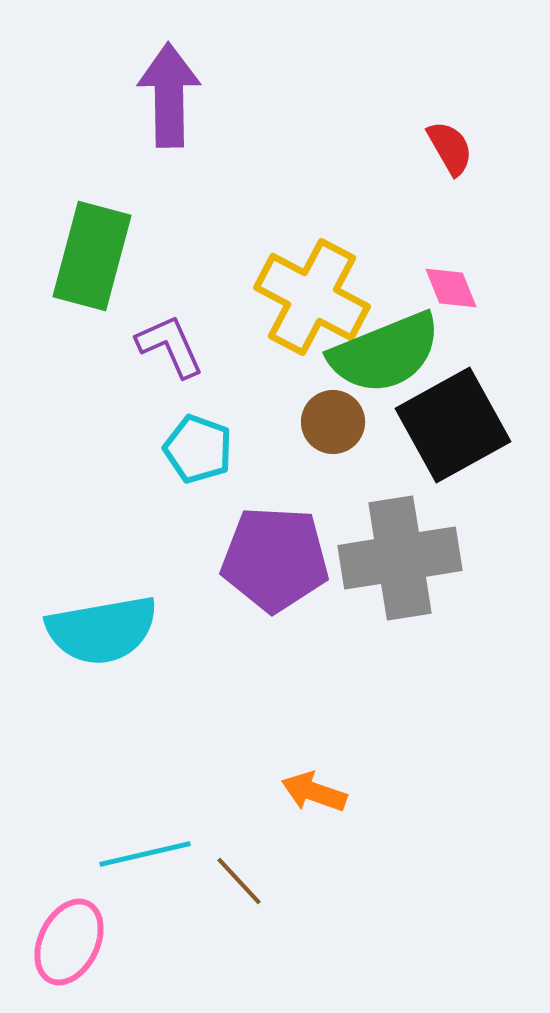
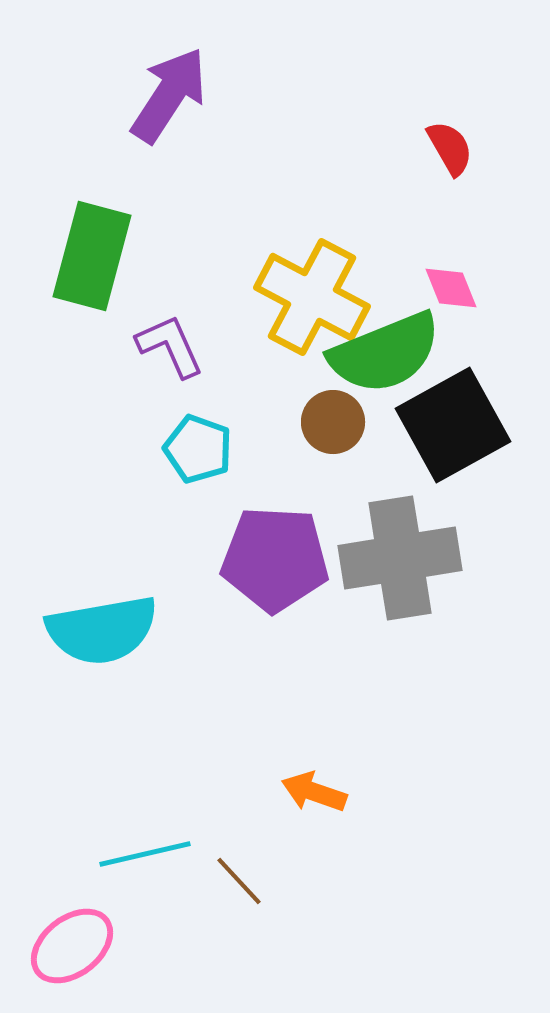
purple arrow: rotated 34 degrees clockwise
pink ellipse: moved 3 px right, 4 px down; rotated 26 degrees clockwise
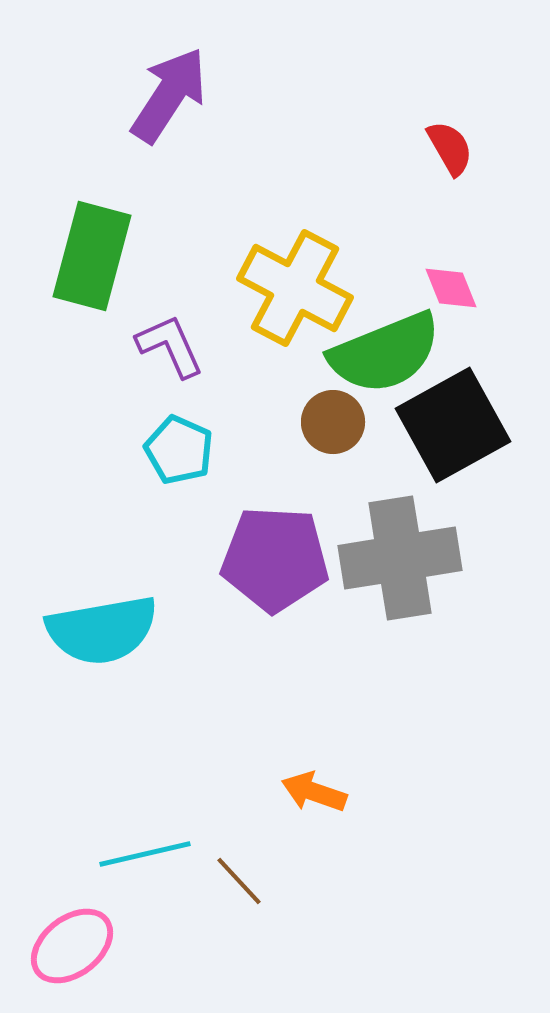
yellow cross: moved 17 px left, 9 px up
cyan pentagon: moved 19 px left, 1 px down; rotated 4 degrees clockwise
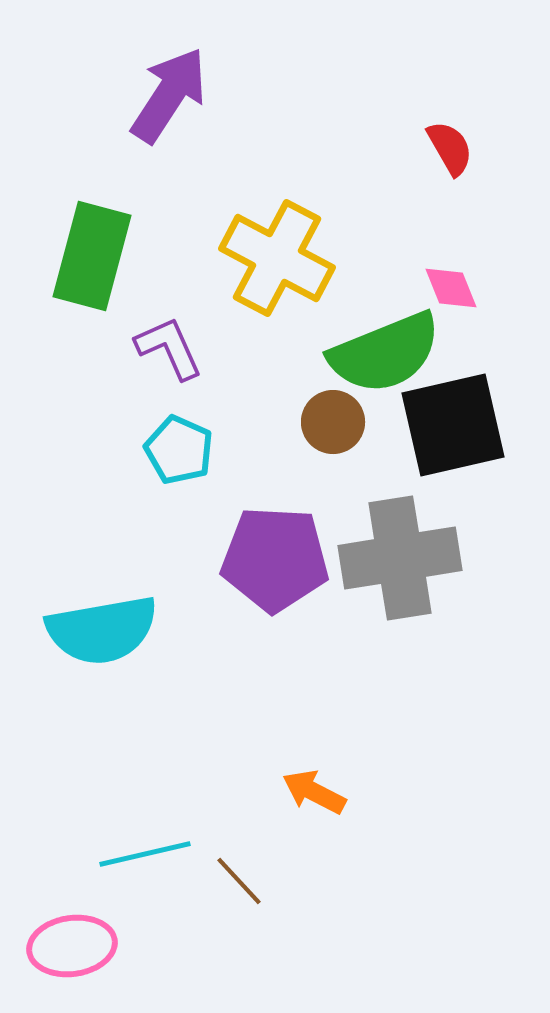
yellow cross: moved 18 px left, 30 px up
purple L-shape: moved 1 px left, 2 px down
black square: rotated 16 degrees clockwise
orange arrow: rotated 8 degrees clockwise
pink ellipse: rotated 30 degrees clockwise
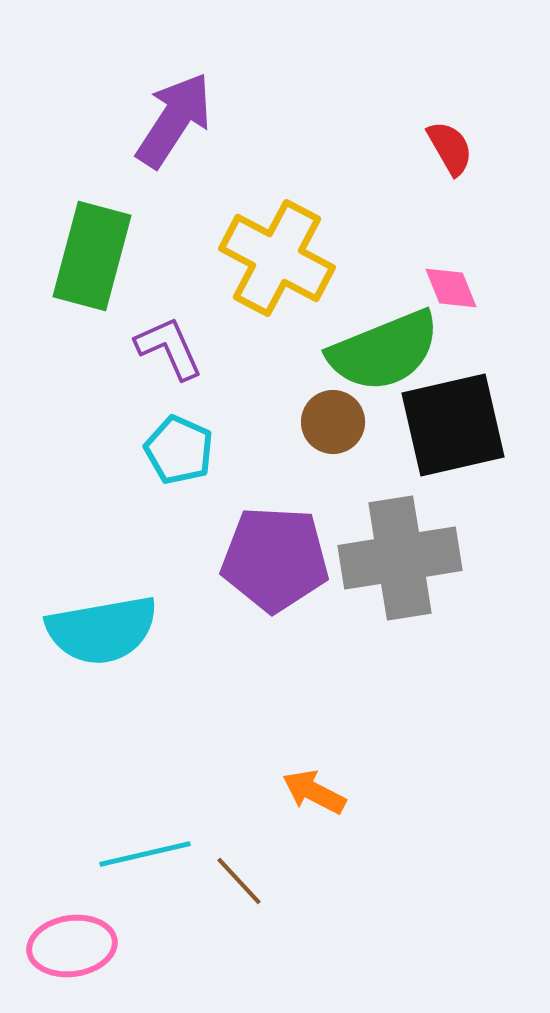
purple arrow: moved 5 px right, 25 px down
green semicircle: moved 1 px left, 2 px up
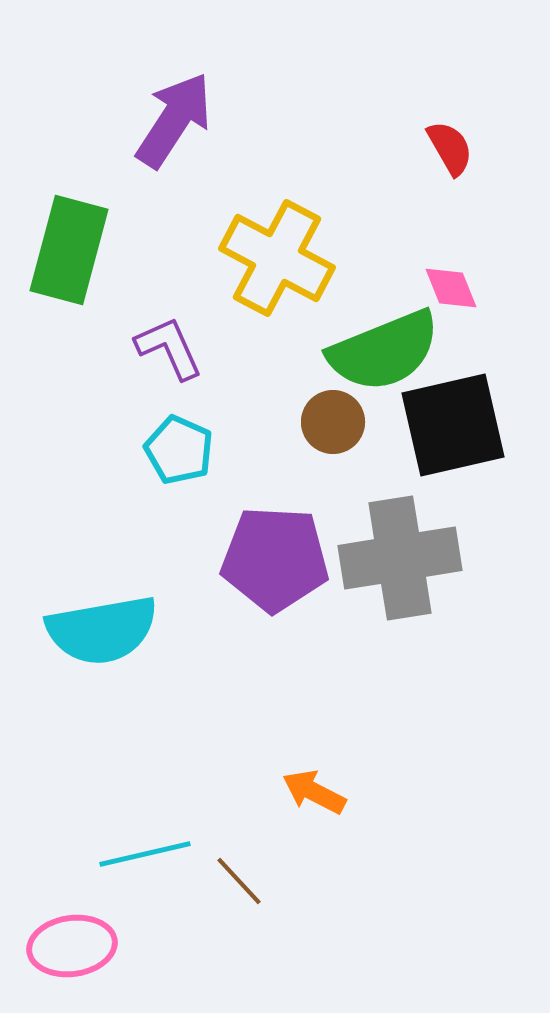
green rectangle: moved 23 px left, 6 px up
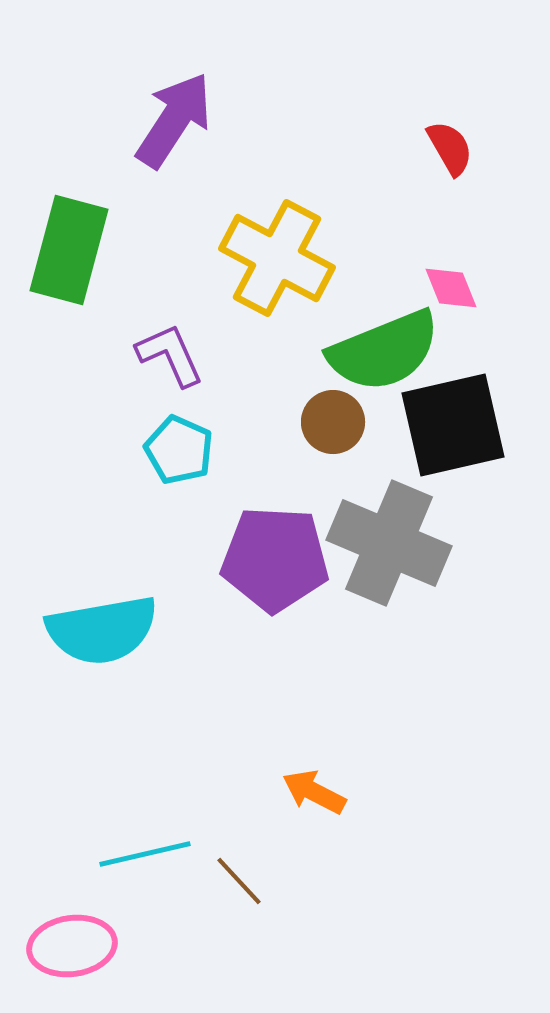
purple L-shape: moved 1 px right, 7 px down
gray cross: moved 11 px left, 15 px up; rotated 32 degrees clockwise
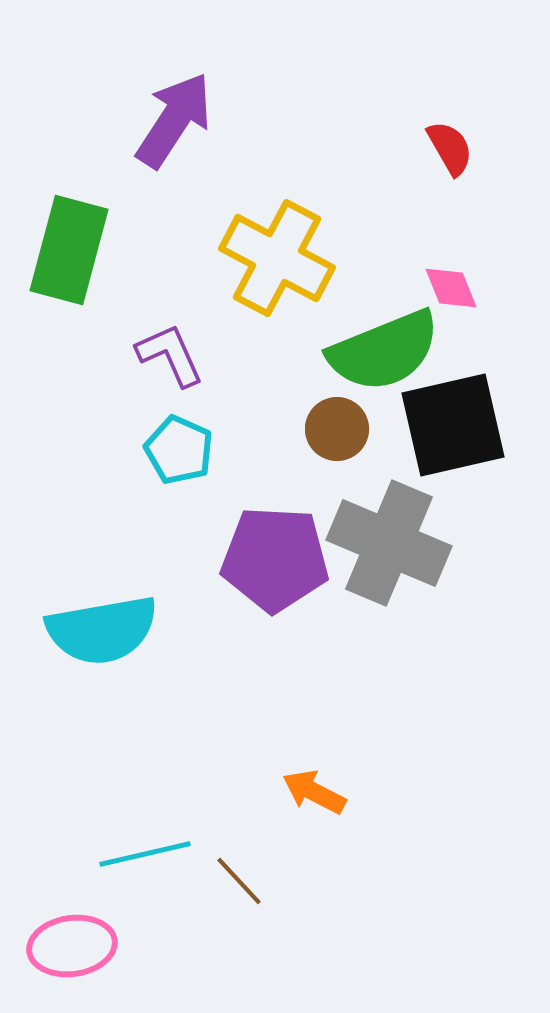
brown circle: moved 4 px right, 7 px down
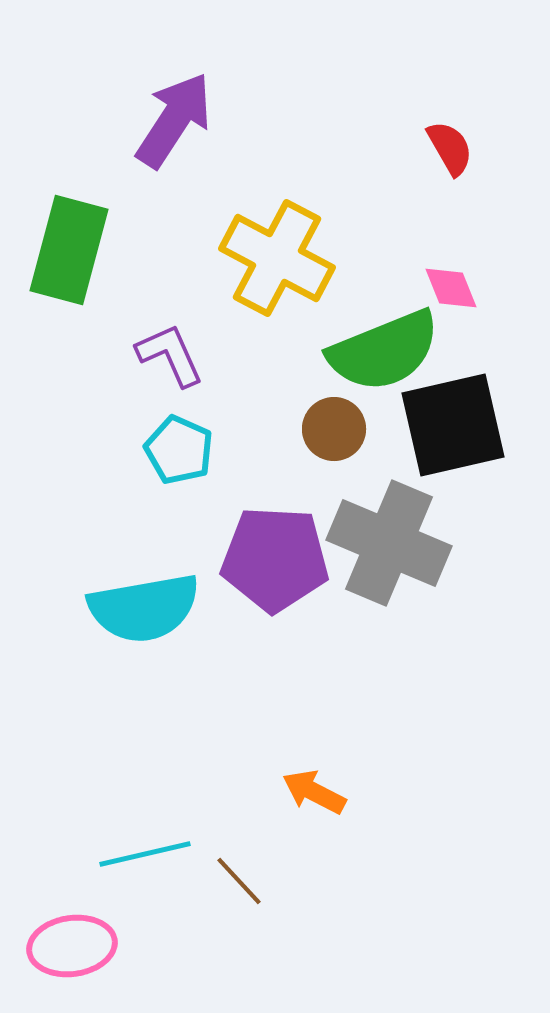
brown circle: moved 3 px left
cyan semicircle: moved 42 px right, 22 px up
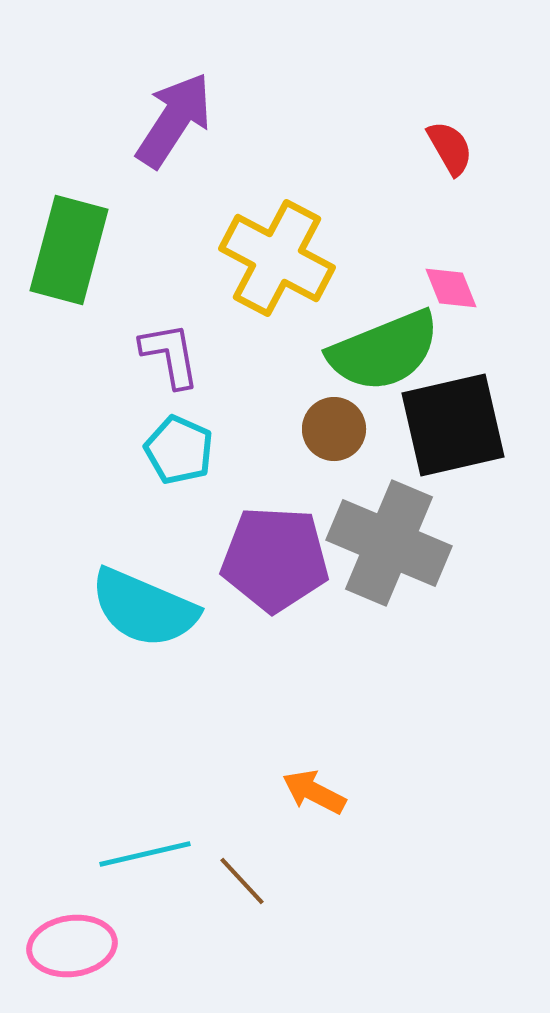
purple L-shape: rotated 14 degrees clockwise
cyan semicircle: rotated 33 degrees clockwise
brown line: moved 3 px right
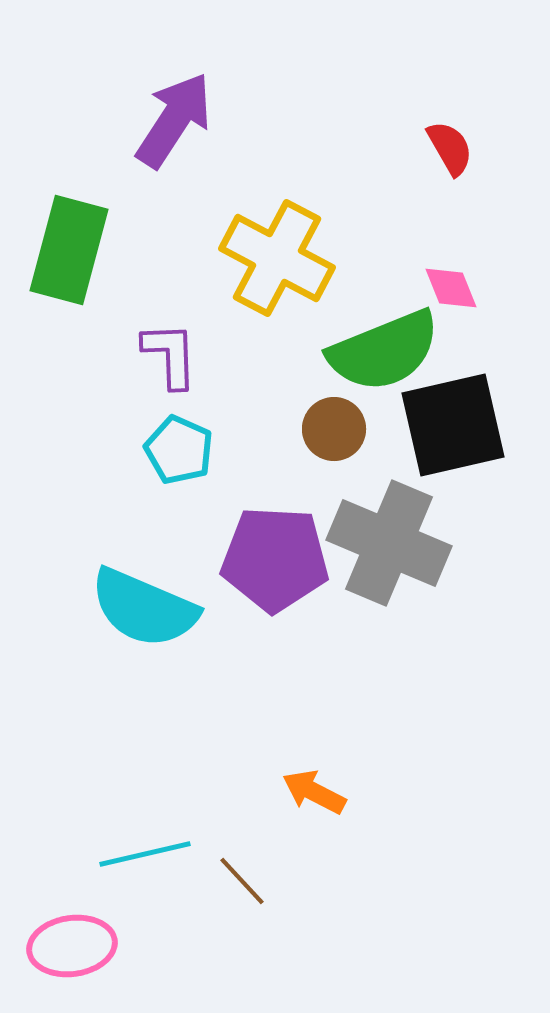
purple L-shape: rotated 8 degrees clockwise
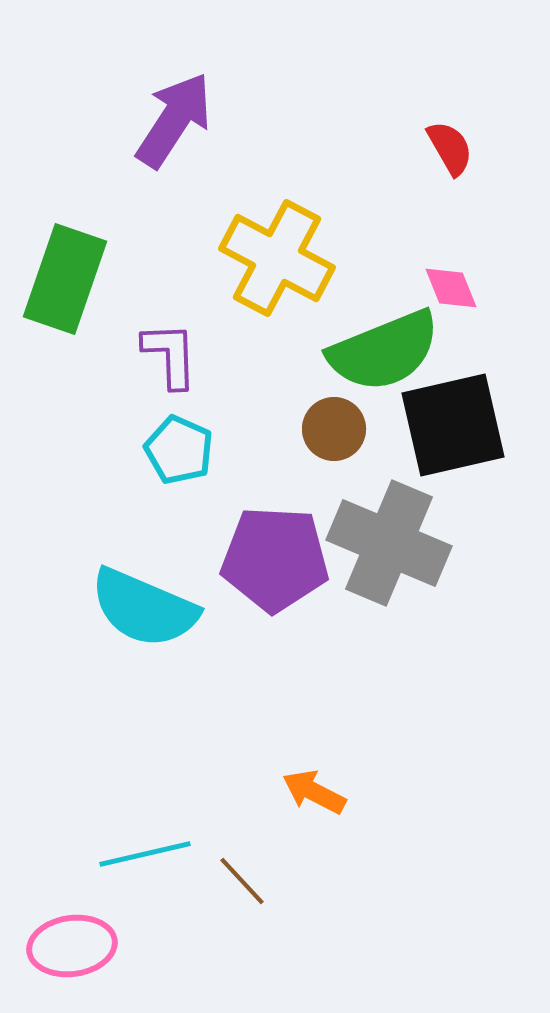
green rectangle: moved 4 px left, 29 px down; rotated 4 degrees clockwise
